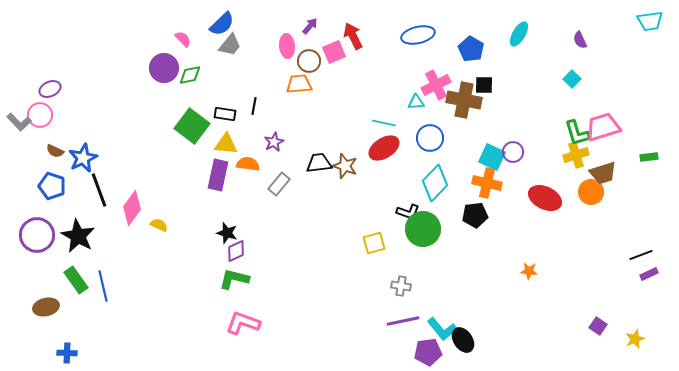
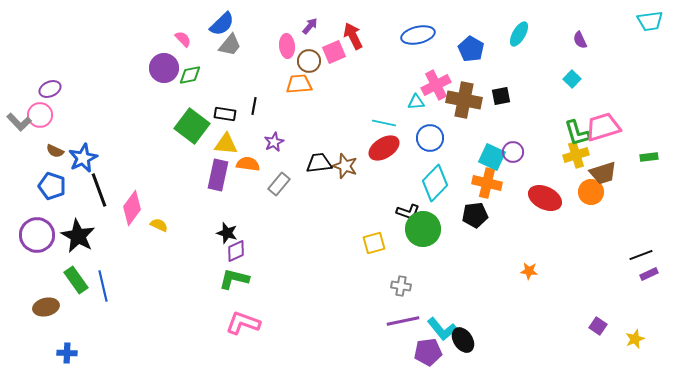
black square at (484, 85): moved 17 px right, 11 px down; rotated 12 degrees counterclockwise
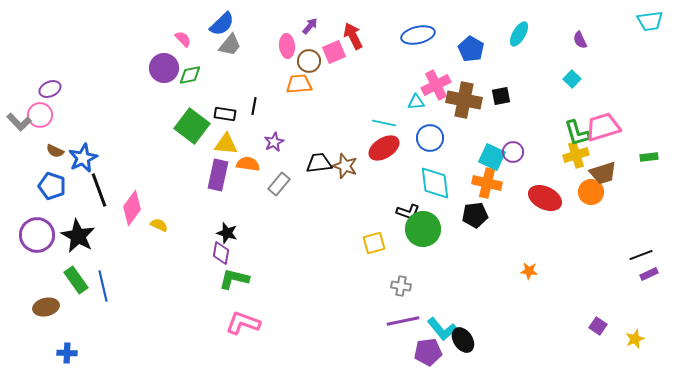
cyan diamond at (435, 183): rotated 51 degrees counterclockwise
purple diamond at (236, 251): moved 15 px left, 2 px down; rotated 55 degrees counterclockwise
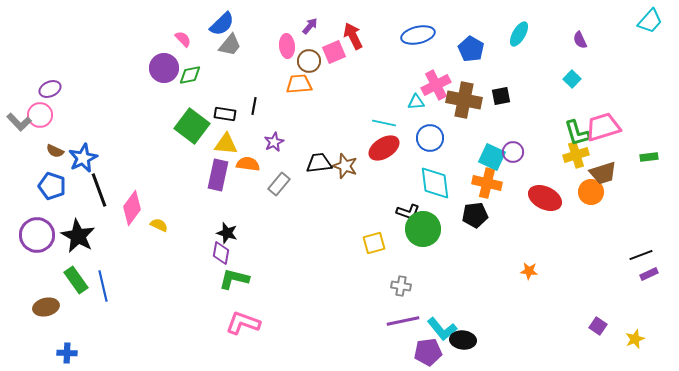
cyan trapezoid at (650, 21): rotated 40 degrees counterclockwise
black ellipse at (463, 340): rotated 50 degrees counterclockwise
